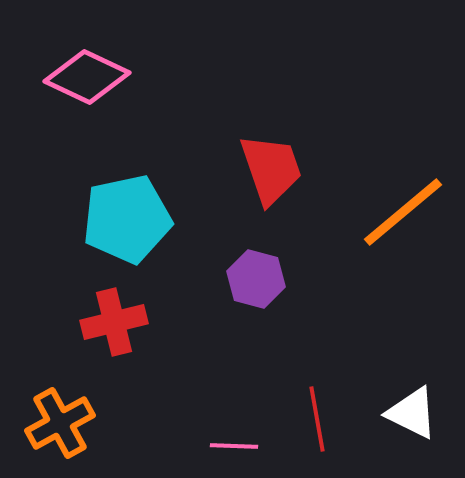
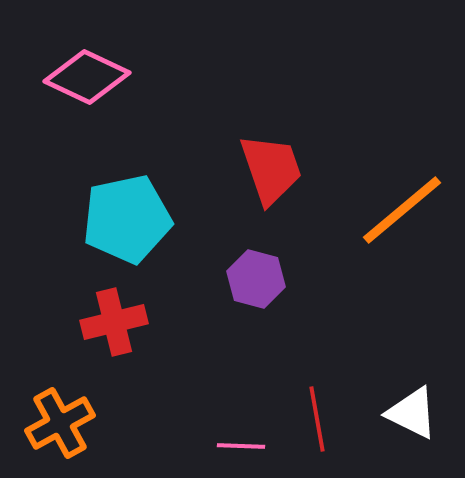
orange line: moved 1 px left, 2 px up
pink line: moved 7 px right
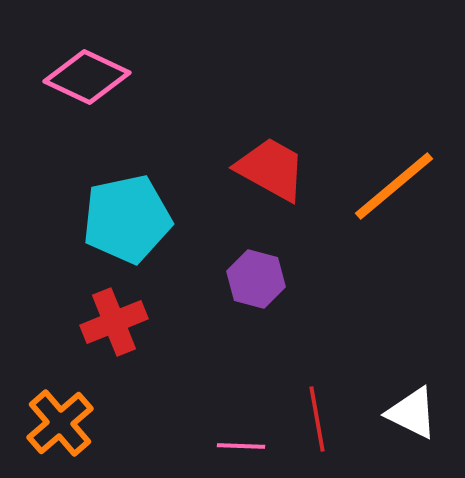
red trapezoid: rotated 42 degrees counterclockwise
orange line: moved 8 px left, 24 px up
red cross: rotated 8 degrees counterclockwise
orange cross: rotated 12 degrees counterclockwise
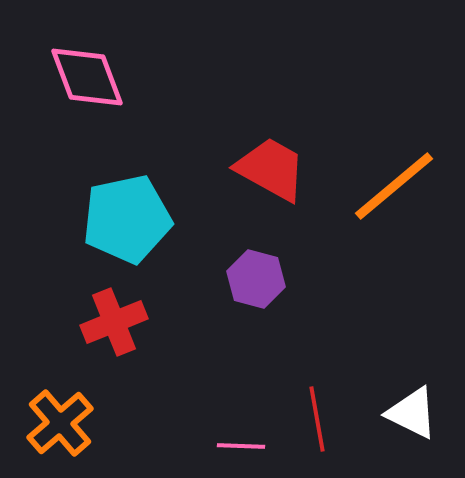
pink diamond: rotated 44 degrees clockwise
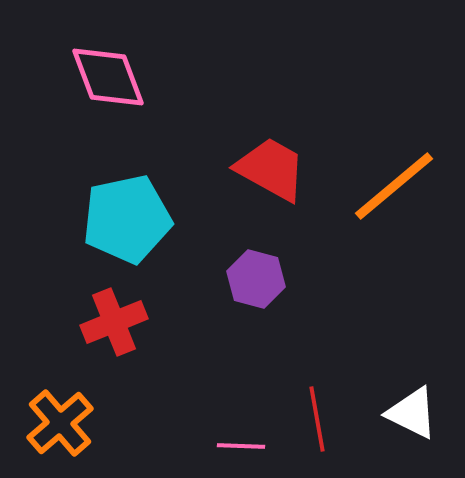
pink diamond: moved 21 px right
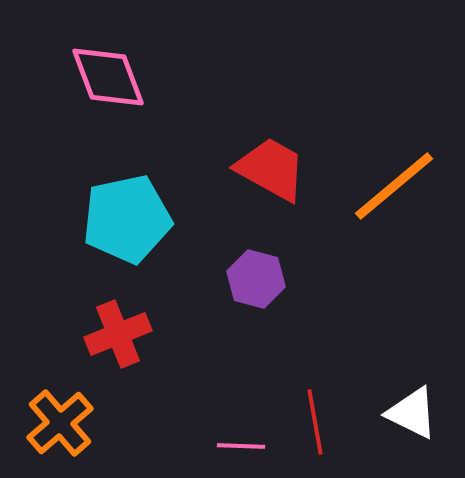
red cross: moved 4 px right, 12 px down
red line: moved 2 px left, 3 px down
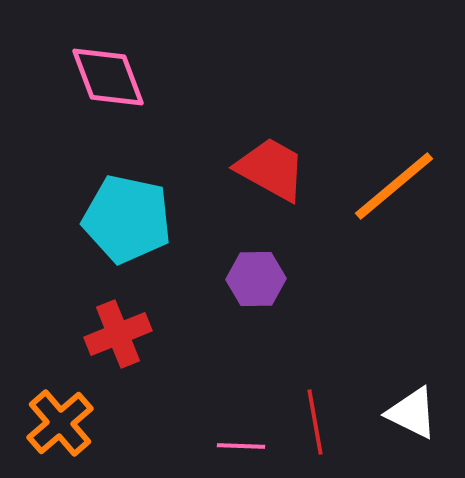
cyan pentagon: rotated 24 degrees clockwise
purple hexagon: rotated 16 degrees counterclockwise
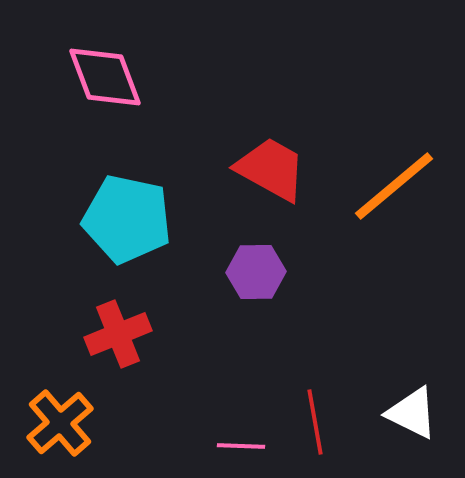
pink diamond: moved 3 px left
purple hexagon: moved 7 px up
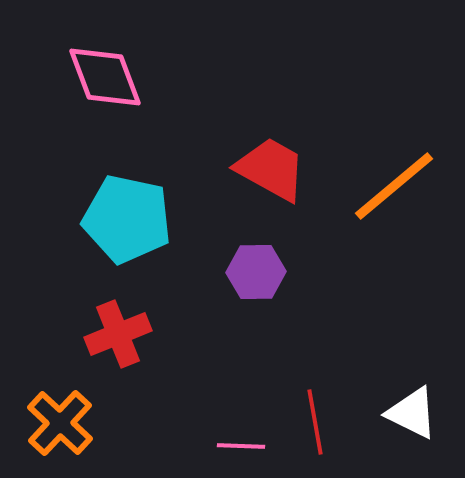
orange cross: rotated 6 degrees counterclockwise
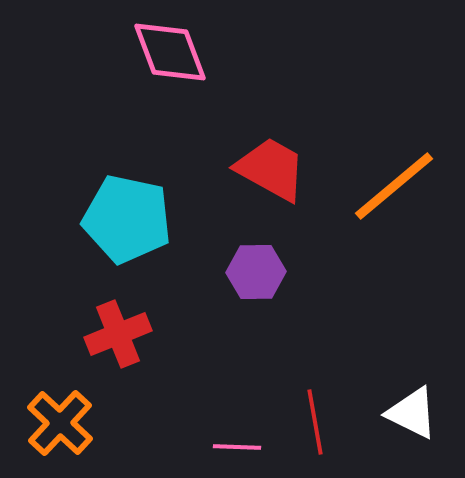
pink diamond: moved 65 px right, 25 px up
pink line: moved 4 px left, 1 px down
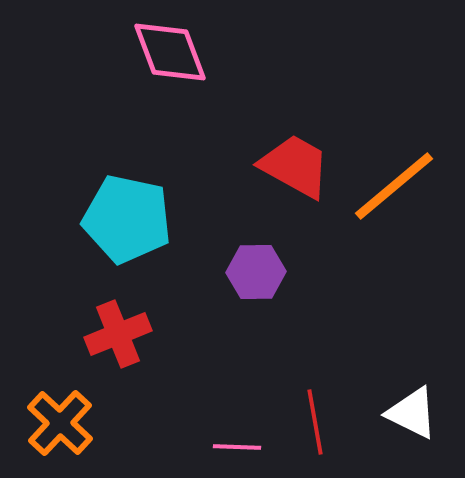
red trapezoid: moved 24 px right, 3 px up
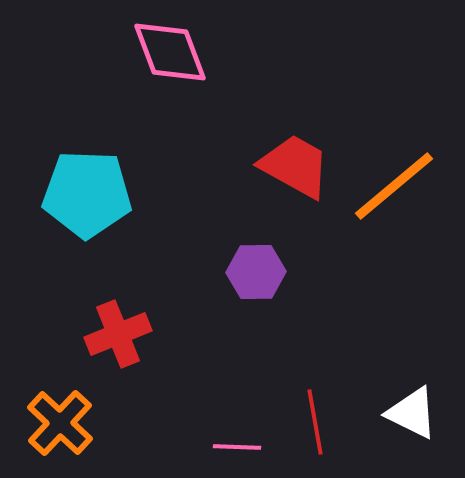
cyan pentagon: moved 40 px left, 25 px up; rotated 10 degrees counterclockwise
